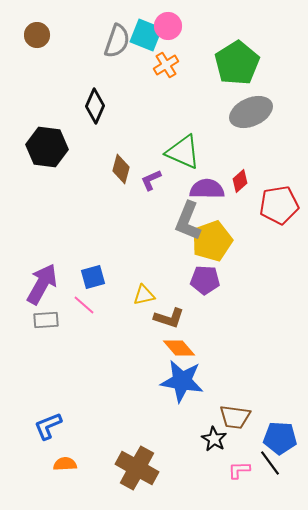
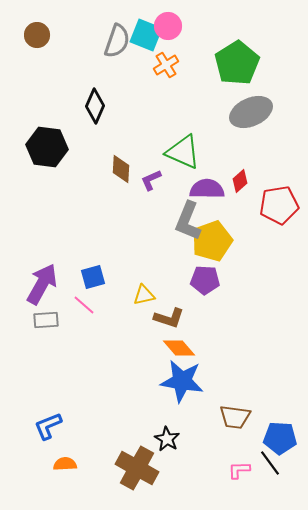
brown diamond: rotated 12 degrees counterclockwise
black star: moved 47 px left
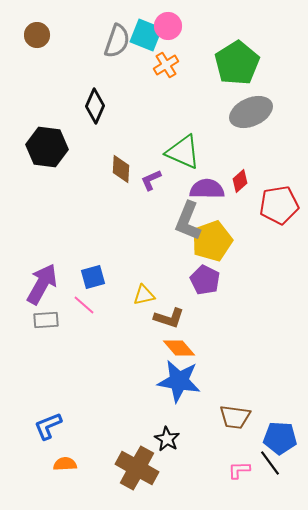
purple pentagon: rotated 24 degrees clockwise
blue star: moved 3 px left
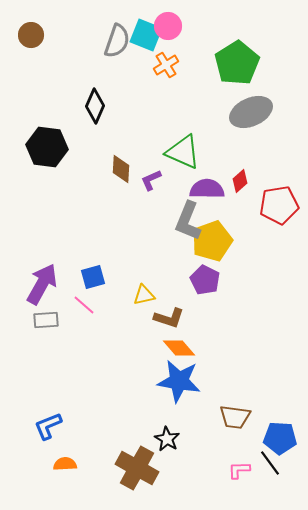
brown circle: moved 6 px left
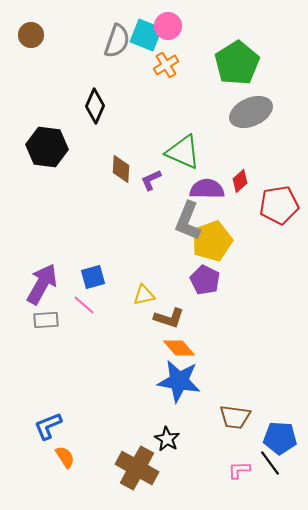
orange semicircle: moved 7 px up; rotated 60 degrees clockwise
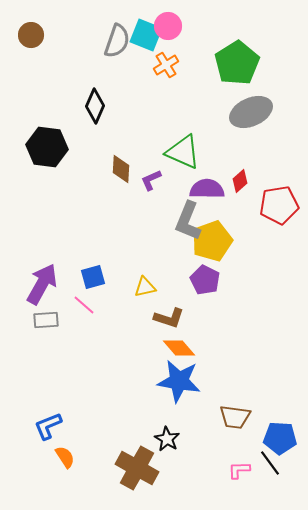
yellow triangle: moved 1 px right, 8 px up
